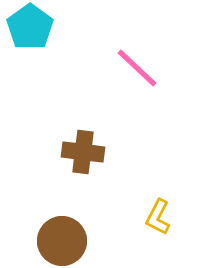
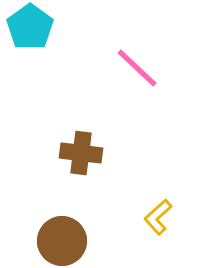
brown cross: moved 2 px left, 1 px down
yellow L-shape: rotated 21 degrees clockwise
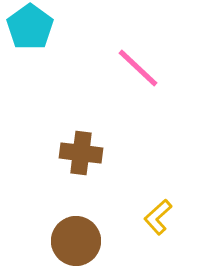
pink line: moved 1 px right
brown circle: moved 14 px right
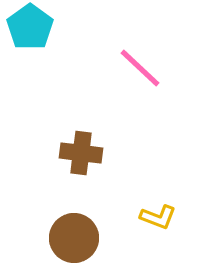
pink line: moved 2 px right
yellow L-shape: rotated 117 degrees counterclockwise
brown circle: moved 2 px left, 3 px up
